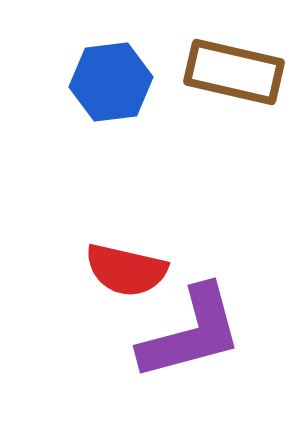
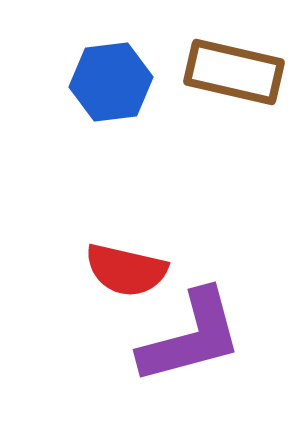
purple L-shape: moved 4 px down
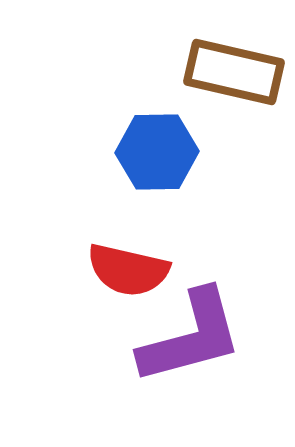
blue hexagon: moved 46 px right, 70 px down; rotated 6 degrees clockwise
red semicircle: moved 2 px right
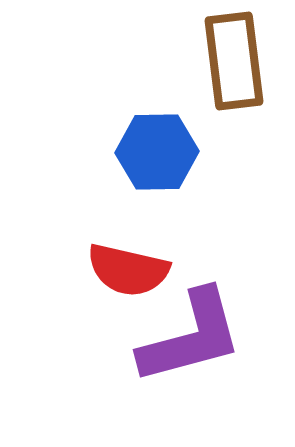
brown rectangle: moved 11 px up; rotated 70 degrees clockwise
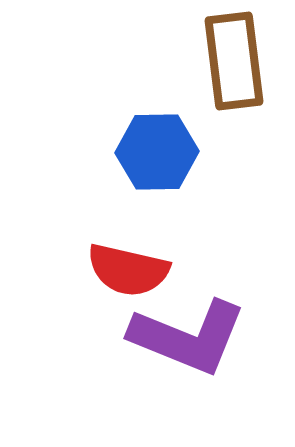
purple L-shape: moved 3 px left; rotated 37 degrees clockwise
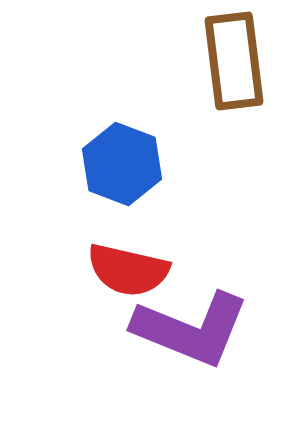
blue hexagon: moved 35 px left, 12 px down; rotated 22 degrees clockwise
purple L-shape: moved 3 px right, 8 px up
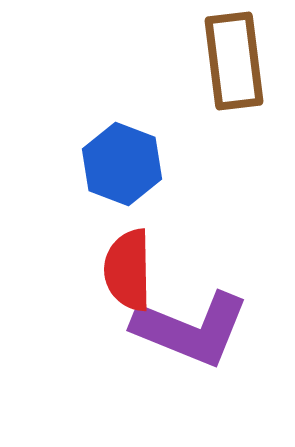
red semicircle: rotated 76 degrees clockwise
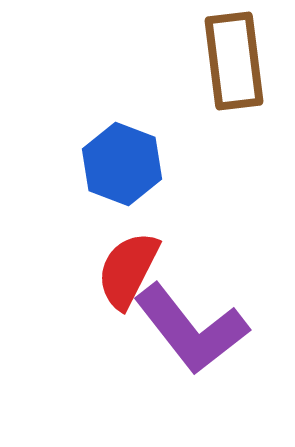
red semicircle: rotated 28 degrees clockwise
purple L-shape: rotated 30 degrees clockwise
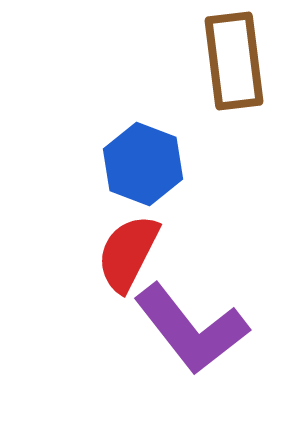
blue hexagon: moved 21 px right
red semicircle: moved 17 px up
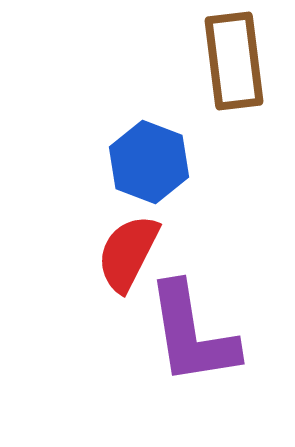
blue hexagon: moved 6 px right, 2 px up
purple L-shape: moved 1 px right, 5 px down; rotated 29 degrees clockwise
